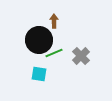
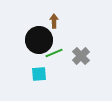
cyan square: rotated 14 degrees counterclockwise
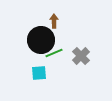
black circle: moved 2 px right
cyan square: moved 1 px up
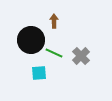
black circle: moved 10 px left
green line: rotated 48 degrees clockwise
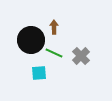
brown arrow: moved 6 px down
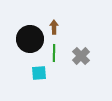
black circle: moved 1 px left, 1 px up
green line: rotated 66 degrees clockwise
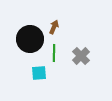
brown arrow: rotated 24 degrees clockwise
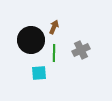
black circle: moved 1 px right, 1 px down
gray cross: moved 6 px up; rotated 18 degrees clockwise
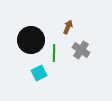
brown arrow: moved 14 px right
gray cross: rotated 30 degrees counterclockwise
cyan square: rotated 21 degrees counterclockwise
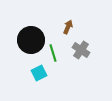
green line: moved 1 px left; rotated 18 degrees counterclockwise
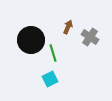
gray cross: moved 9 px right, 13 px up
cyan square: moved 11 px right, 6 px down
